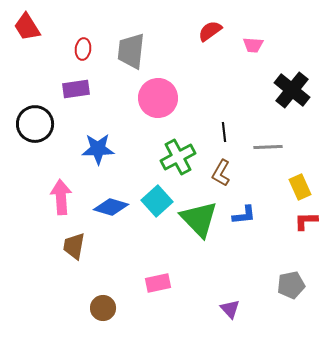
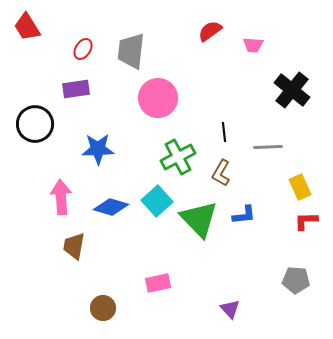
red ellipse: rotated 25 degrees clockwise
gray pentagon: moved 5 px right, 5 px up; rotated 16 degrees clockwise
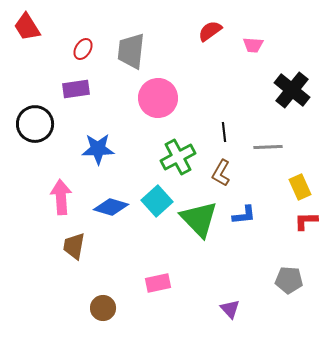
gray pentagon: moved 7 px left
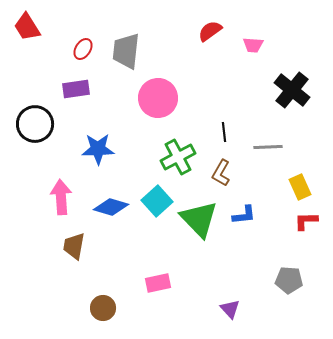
gray trapezoid: moved 5 px left
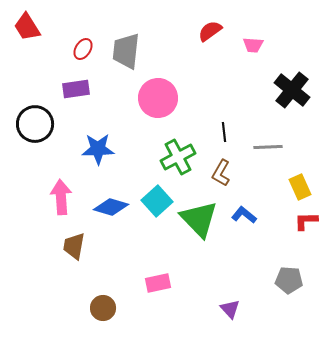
blue L-shape: rotated 135 degrees counterclockwise
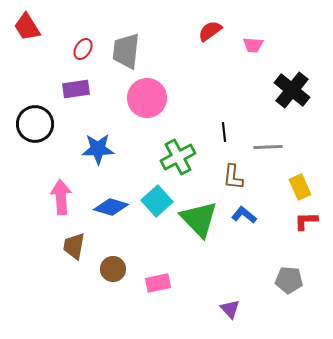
pink circle: moved 11 px left
brown L-shape: moved 12 px right, 4 px down; rotated 24 degrees counterclockwise
brown circle: moved 10 px right, 39 px up
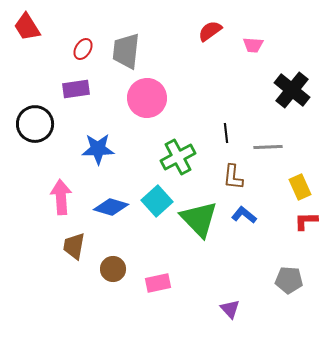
black line: moved 2 px right, 1 px down
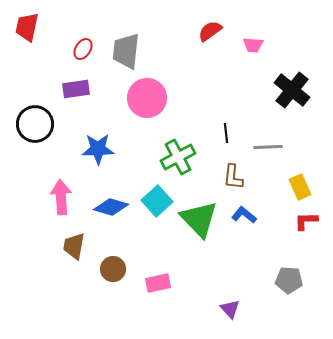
red trapezoid: rotated 44 degrees clockwise
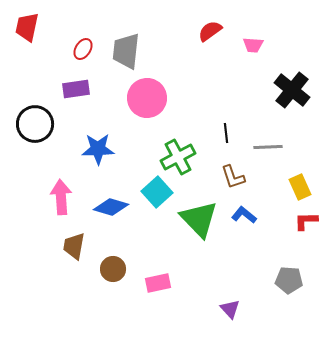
brown L-shape: rotated 24 degrees counterclockwise
cyan square: moved 9 px up
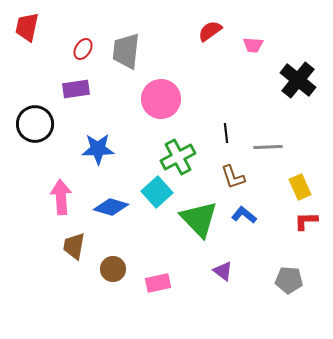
black cross: moved 6 px right, 10 px up
pink circle: moved 14 px right, 1 px down
purple triangle: moved 7 px left, 38 px up; rotated 10 degrees counterclockwise
